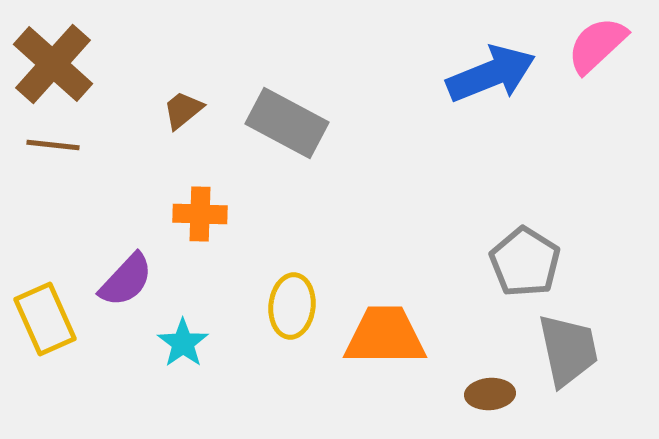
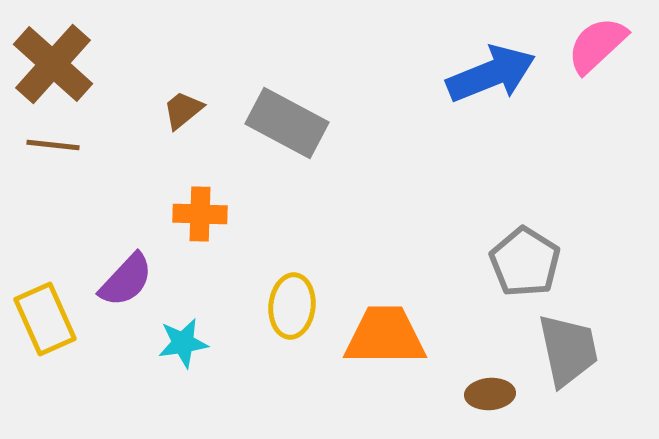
cyan star: rotated 27 degrees clockwise
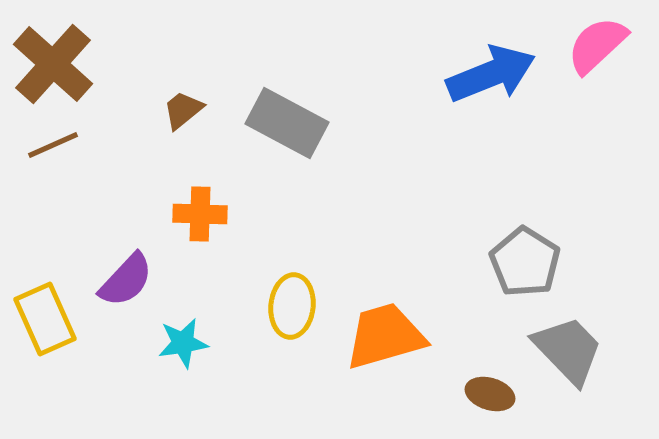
brown line: rotated 30 degrees counterclockwise
orange trapezoid: rotated 16 degrees counterclockwise
gray trapezoid: rotated 32 degrees counterclockwise
brown ellipse: rotated 21 degrees clockwise
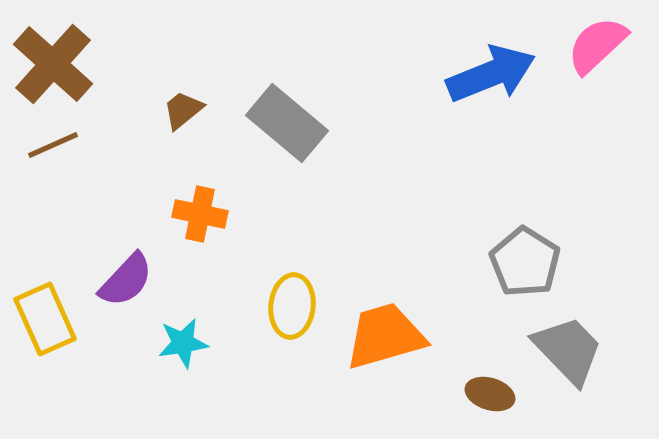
gray rectangle: rotated 12 degrees clockwise
orange cross: rotated 10 degrees clockwise
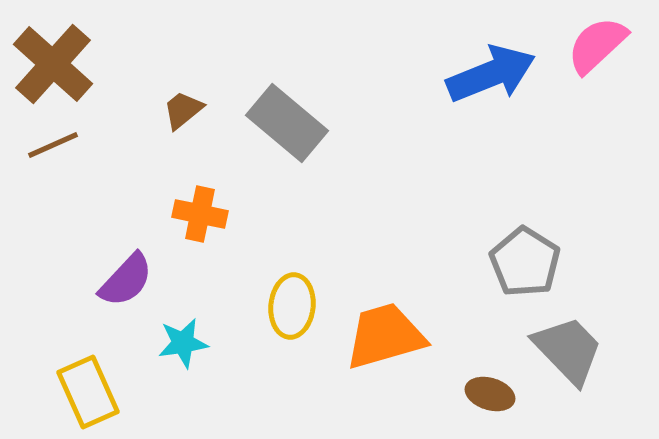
yellow rectangle: moved 43 px right, 73 px down
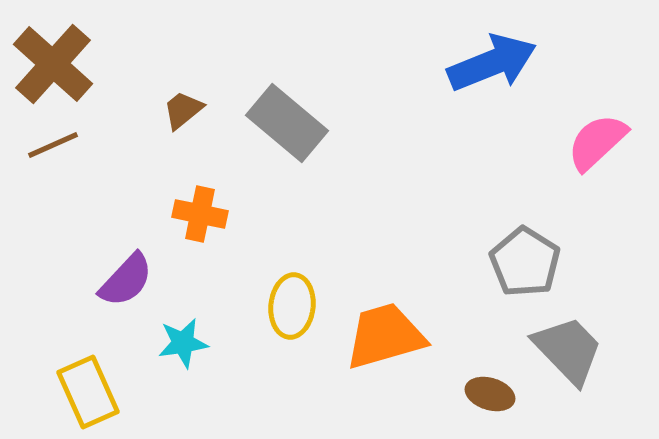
pink semicircle: moved 97 px down
blue arrow: moved 1 px right, 11 px up
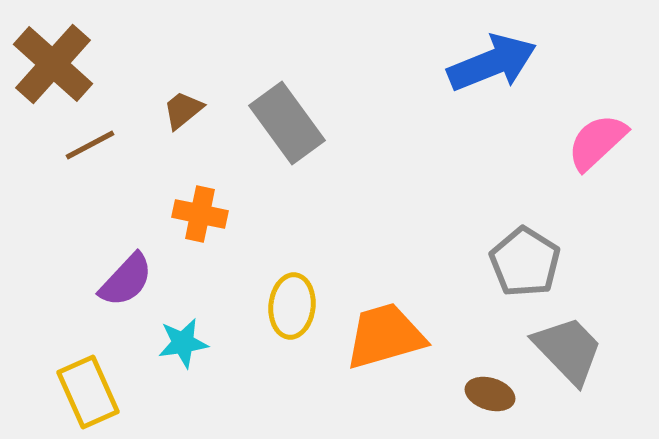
gray rectangle: rotated 14 degrees clockwise
brown line: moved 37 px right; rotated 4 degrees counterclockwise
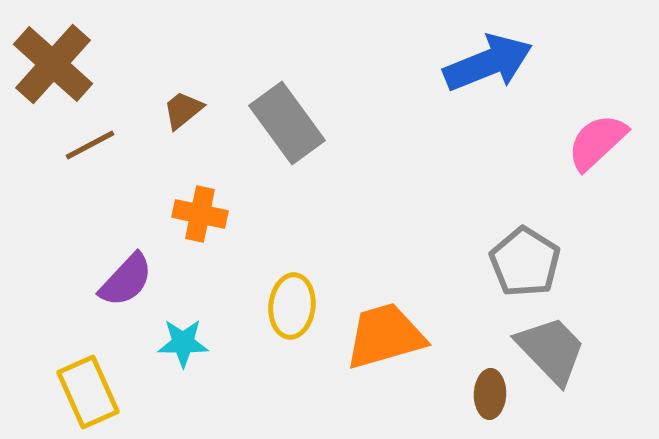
blue arrow: moved 4 px left
cyan star: rotated 9 degrees clockwise
gray trapezoid: moved 17 px left
brown ellipse: rotated 75 degrees clockwise
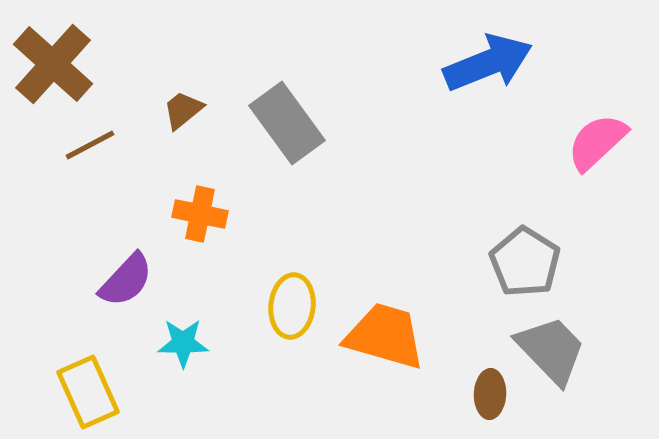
orange trapezoid: rotated 32 degrees clockwise
